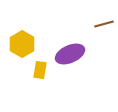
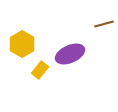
yellow rectangle: rotated 30 degrees clockwise
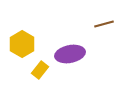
purple ellipse: rotated 12 degrees clockwise
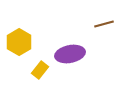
yellow hexagon: moved 3 px left, 2 px up
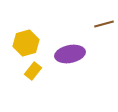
yellow hexagon: moved 7 px right, 1 px down; rotated 15 degrees clockwise
yellow rectangle: moved 7 px left, 1 px down
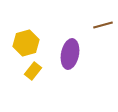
brown line: moved 1 px left, 1 px down
purple ellipse: rotated 68 degrees counterclockwise
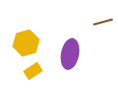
brown line: moved 3 px up
yellow rectangle: rotated 18 degrees clockwise
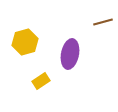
yellow hexagon: moved 1 px left, 1 px up
yellow rectangle: moved 8 px right, 10 px down
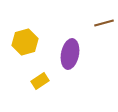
brown line: moved 1 px right, 1 px down
yellow rectangle: moved 1 px left
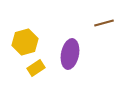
yellow rectangle: moved 4 px left, 13 px up
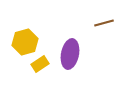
yellow rectangle: moved 4 px right, 4 px up
